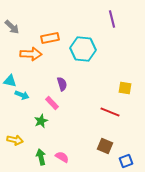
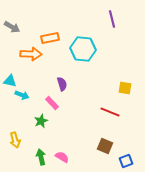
gray arrow: rotated 14 degrees counterclockwise
yellow arrow: rotated 63 degrees clockwise
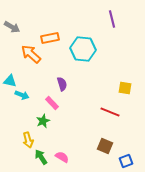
orange arrow: rotated 140 degrees counterclockwise
green star: moved 2 px right
yellow arrow: moved 13 px right
green arrow: rotated 21 degrees counterclockwise
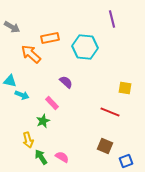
cyan hexagon: moved 2 px right, 2 px up
purple semicircle: moved 4 px right, 2 px up; rotated 32 degrees counterclockwise
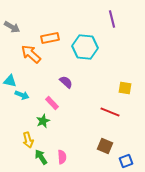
pink semicircle: rotated 56 degrees clockwise
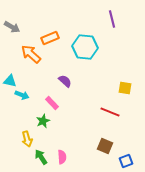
orange rectangle: rotated 12 degrees counterclockwise
purple semicircle: moved 1 px left, 1 px up
yellow arrow: moved 1 px left, 1 px up
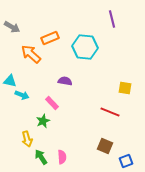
purple semicircle: rotated 32 degrees counterclockwise
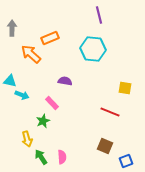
purple line: moved 13 px left, 4 px up
gray arrow: moved 1 px down; rotated 119 degrees counterclockwise
cyan hexagon: moved 8 px right, 2 px down
